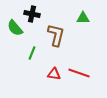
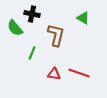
green triangle: rotated 32 degrees clockwise
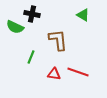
green triangle: moved 3 px up
green semicircle: moved 1 px up; rotated 24 degrees counterclockwise
brown L-shape: moved 2 px right, 5 px down; rotated 20 degrees counterclockwise
green line: moved 1 px left, 4 px down
red line: moved 1 px left, 1 px up
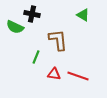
green line: moved 5 px right
red line: moved 4 px down
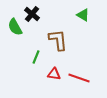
black cross: rotated 28 degrees clockwise
green semicircle: rotated 36 degrees clockwise
red line: moved 1 px right, 2 px down
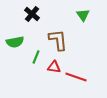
green triangle: rotated 24 degrees clockwise
green semicircle: moved 15 px down; rotated 72 degrees counterclockwise
red triangle: moved 7 px up
red line: moved 3 px left, 1 px up
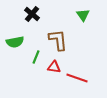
red line: moved 1 px right, 1 px down
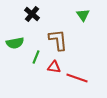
green semicircle: moved 1 px down
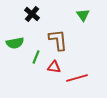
red line: rotated 35 degrees counterclockwise
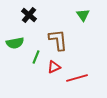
black cross: moved 3 px left, 1 px down
red triangle: rotated 32 degrees counterclockwise
